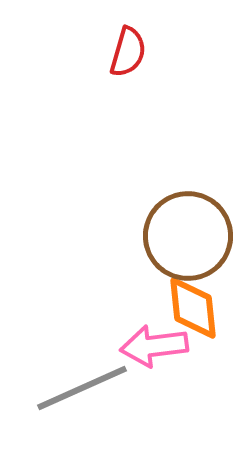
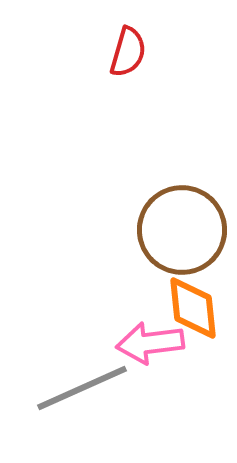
brown circle: moved 6 px left, 6 px up
pink arrow: moved 4 px left, 3 px up
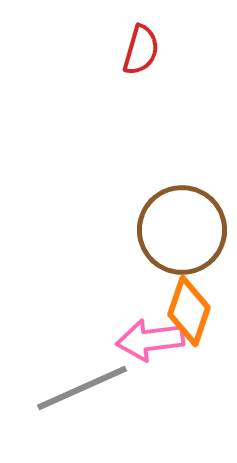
red semicircle: moved 13 px right, 2 px up
orange diamond: moved 4 px left, 3 px down; rotated 24 degrees clockwise
pink arrow: moved 3 px up
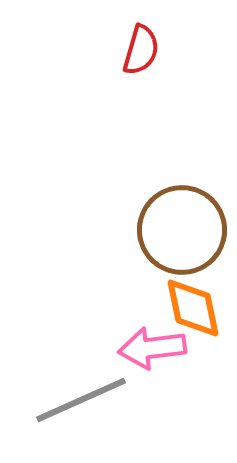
orange diamond: moved 4 px right, 3 px up; rotated 30 degrees counterclockwise
pink arrow: moved 2 px right, 8 px down
gray line: moved 1 px left, 12 px down
